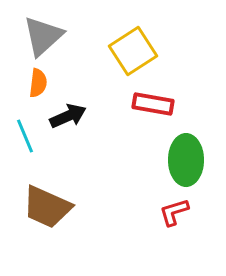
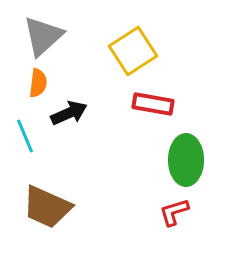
black arrow: moved 1 px right, 3 px up
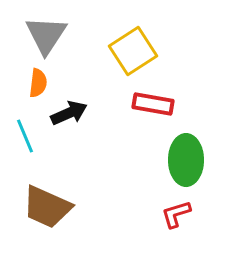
gray triangle: moved 3 px right, 1 px up; rotated 15 degrees counterclockwise
red L-shape: moved 2 px right, 2 px down
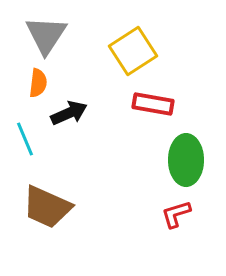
cyan line: moved 3 px down
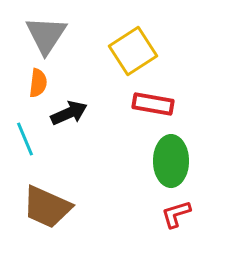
green ellipse: moved 15 px left, 1 px down
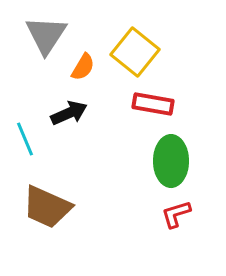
yellow square: moved 2 px right, 1 px down; rotated 18 degrees counterclockwise
orange semicircle: moved 45 px right, 16 px up; rotated 24 degrees clockwise
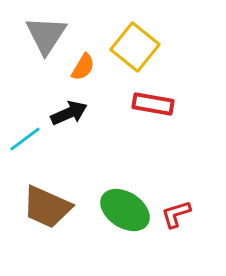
yellow square: moved 5 px up
cyan line: rotated 76 degrees clockwise
green ellipse: moved 46 px left, 49 px down; rotated 57 degrees counterclockwise
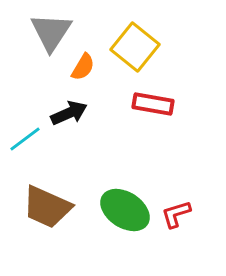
gray triangle: moved 5 px right, 3 px up
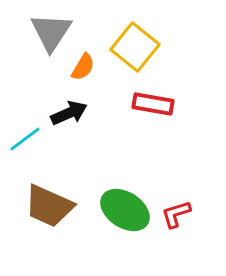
brown trapezoid: moved 2 px right, 1 px up
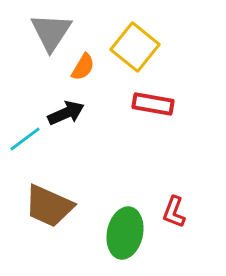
black arrow: moved 3 px left
green ellipse: moved 23 px down; rotated 69 degrees clockwise
red L-shape: moved 2 px left, 2 px up; rotated 52 degrees counterclockwise
